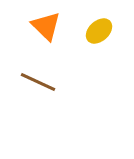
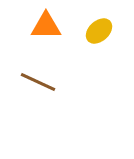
orange triangle: rotated 44 degrees counterclockwise
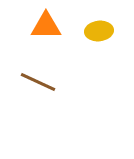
yellow ellipse: rotated 36 degrees clockwise
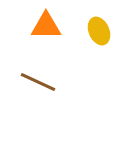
yellow ellipse: rotated 72 degrees clockwise
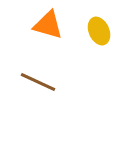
orange triangle: moved 2 px right, 1 px up; rotated 16 degrees clockwise
